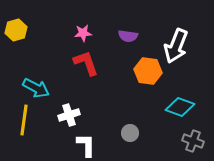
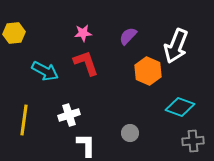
yellow hexagon: moved 2 px left, 3 px down; rotated 10 degrees clockwise
purple semicircle: rotated 126 degrees clockwise
orange hexagon: rotated 16 degrees clockwise
cyan arrow: moved 9 px right, 17 px up
gray cross: rotated 25 degrees counterclockwise
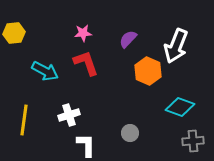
purple semicircle: moved 3 px down
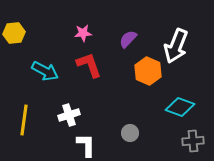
red L-shape: moved 3 px right, 2 px down
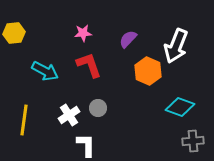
white cross: rotated 15 degrees counterclockwise
gray circle: moved 32 px left, 25 px up
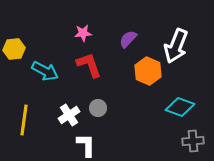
yellow hexagon: moved 16 px down
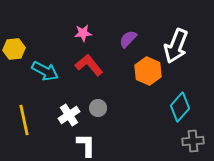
red L-shape: rotated 20 degrees counterclockwise
cyan diamond: rotated 68 degrees counterclockwise
yellow line: rotated 20 degrees counterclockwise
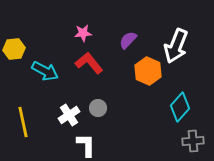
purple semicircle: moved 1 px down
red L-shape: moved 2 px up
yellow line: moved 1 px left, 2 px down
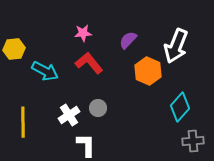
yellow line: rotated 12 degrees clockwise
